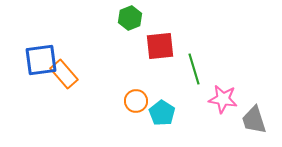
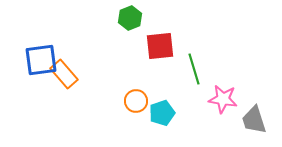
cyan pentagon: rotated 20 degrees clockwise
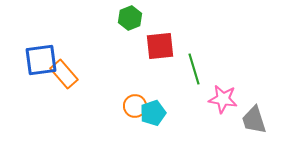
orange circle: moved 1 px left, 5 px down
cyan pentagon: moved 9 px left
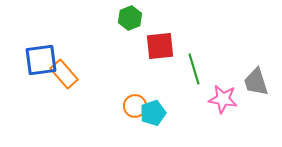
gray trapezoid: moved 2 px right, 38 px up
